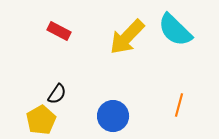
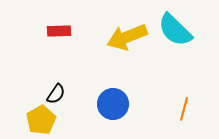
red rectangle: rotated 30 degrees counterclockwise
yellow arrow: rotated 24 degrees clockwise
black semicircle: moved 1 px left
orange line: moved 5 px right, 4 px down
blue circle: moved 12 px up
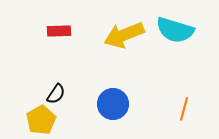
cyan semicircle: rotated 27 degrees counterclockwise
yellow arrow: moved 3 px left, 2 px up
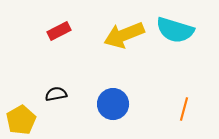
red rectangle: rotated 25 degrees counterclockwise
black semicircle: rotated 135 degrees counterclockwise
yellow pentagon: moved 20 px left
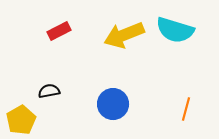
black semicircle: moved 7 px left, 3 px up
orange line: moved 2 px right
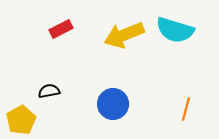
red rectangle: moved 2 px right, 2 px up
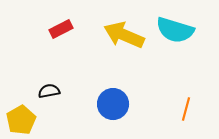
yellow arrow: rotated 45 degrees clockwise
